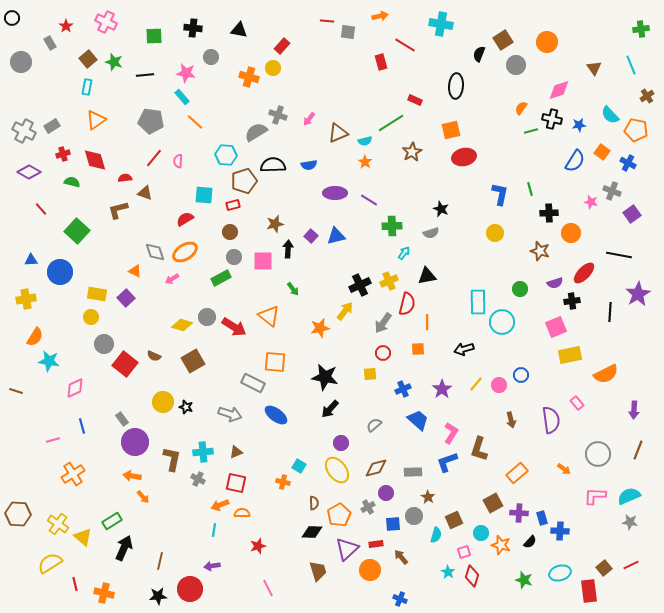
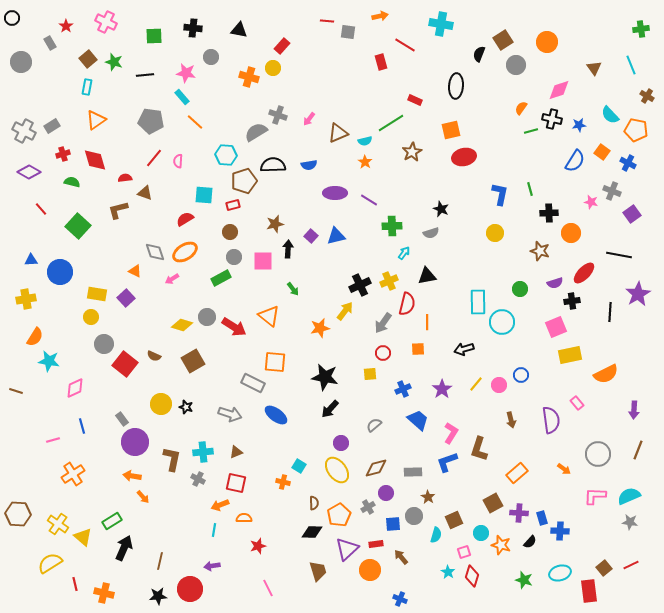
brown cross at (647, 96): rotated 24 degrees counterclockwise
green square at (77, 231): moved 1 px right, 5 px up
yellow circle at (163, 402): moved 2 px left, 2 px down
orange semicircle at (242, 513): moved 2 px right, 5 px down
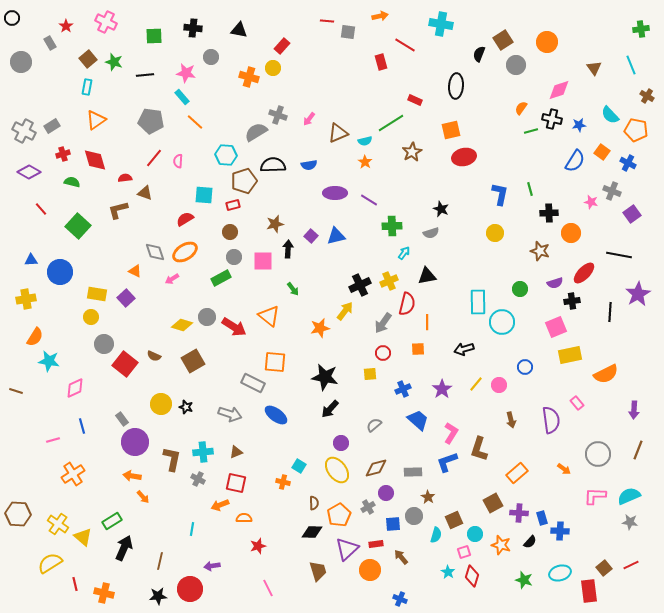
blue circle at (521, 375): moved 4 px right, 8 px up
cyan line at (214, 530): moved 22 px left, 1 px up
cyan circle at (481, 533): moved 6 px left, 1 px down
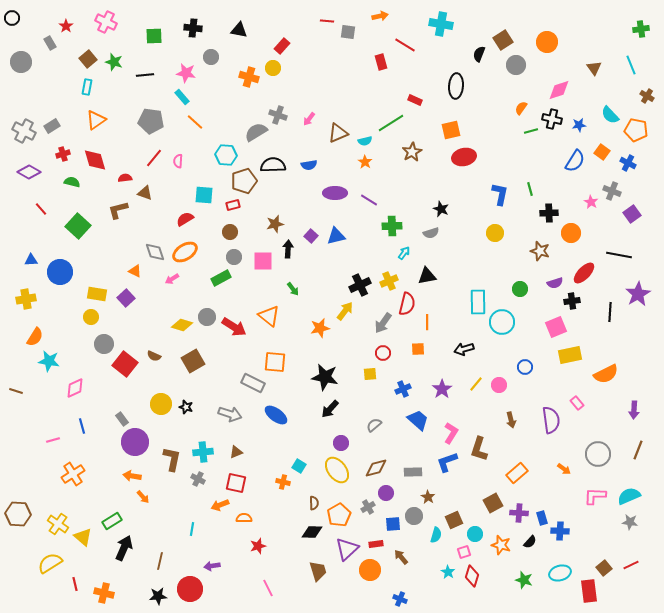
pink star at (591, 202): rotated 16 degrees clockwise
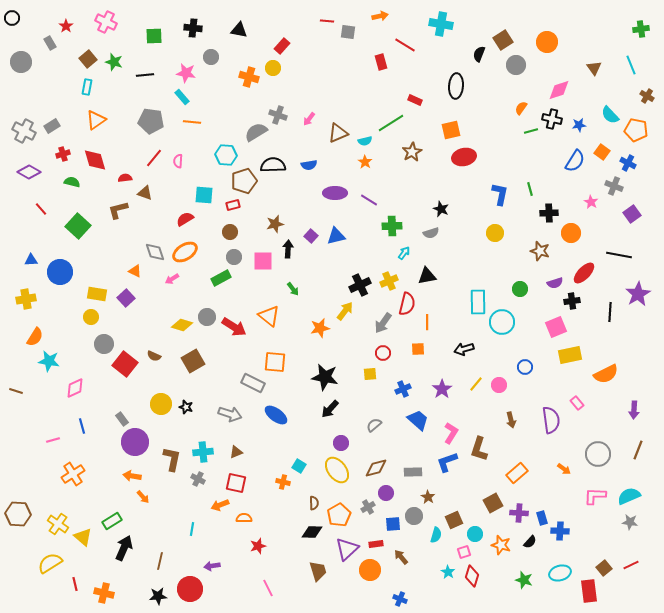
orange line at (195, 122): moved 3 px left; rotated 36 degrees counterclockwise
gray cross at (612, 191): moved 2 px right, 5 px up
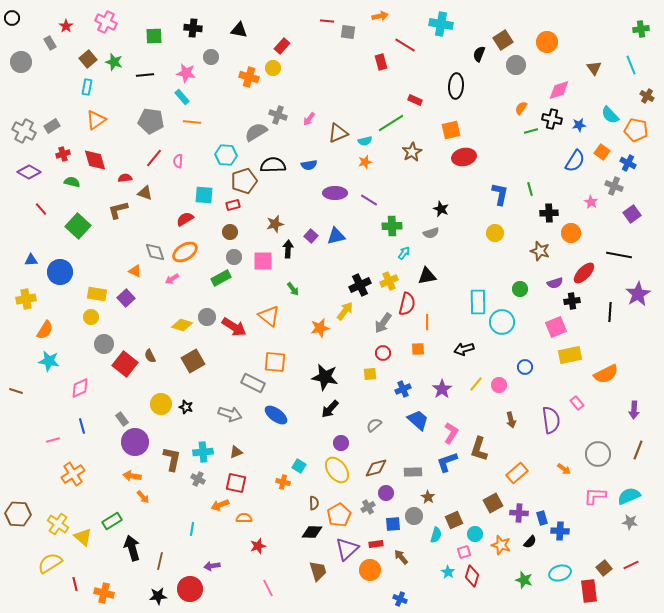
orange star at (365, 162): rotated 24 degrees clockwise
orange semicircle at (35, 337): moved 10 px right, 7 px up
brown semicircle at (154, 356): moved 4 px left; rotated 40 degrees clockwise
pink diamond at (75, 388): moved 5 px right
black arrow at (124, 548): moved 8 px right; rotated 40 degrees counterclockwise
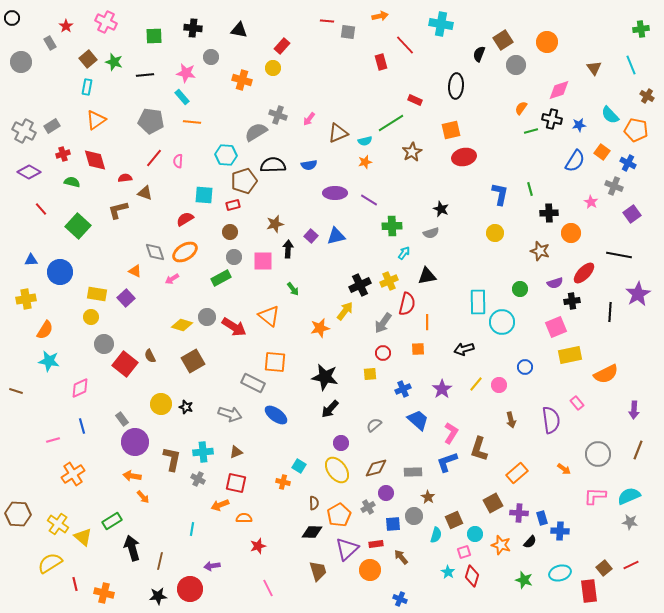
red line at (405, 45): rotated 15 degrees clockwise
orange cross at (249, 77): moved 7 px left, 3 px down
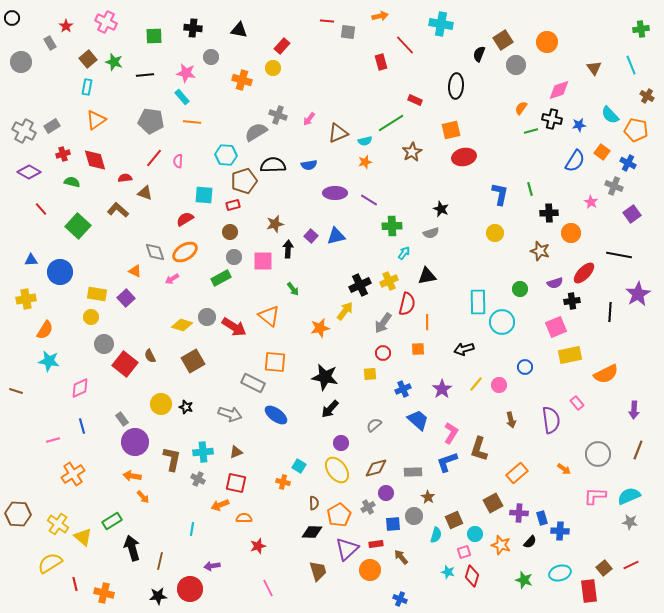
brown L-shape at (118, 210): rotated 55 degrees clockwise
cyan star at (448, 572): rotated 16 degrees counterclockwise
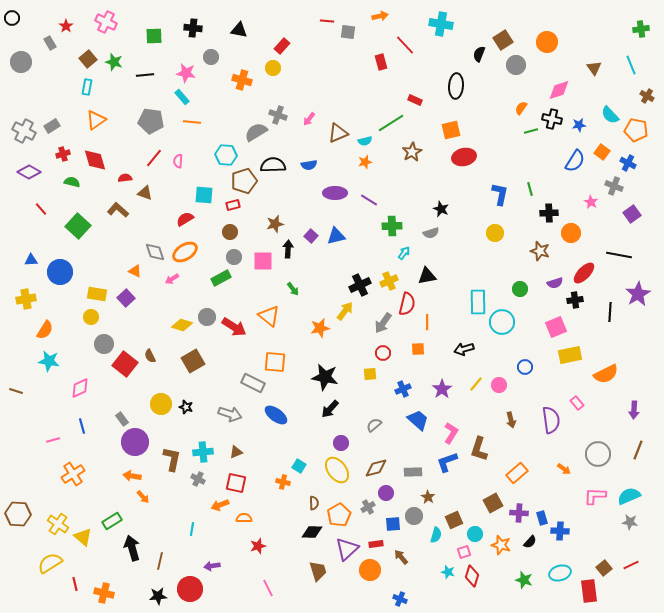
black cross at (572, 301): moved 3 px right, 1 px up
